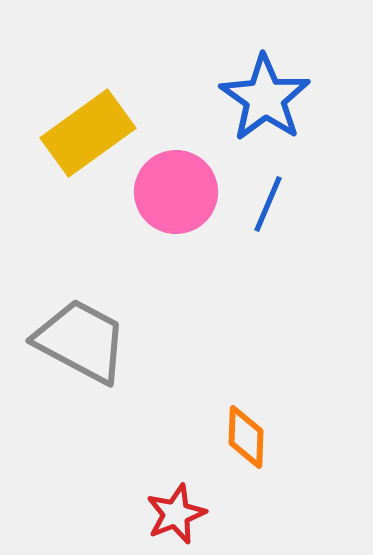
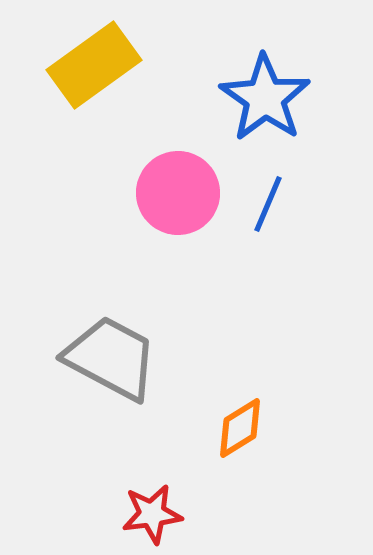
yellow rectangle: moved 6 px right, 68 px up
pink circle: moved 2 px right, 1 px down
gray trapezoid: moved 30 px right, 17 px down
orange diamond: moved 6 px left, 9 px up; rotated 56 degrees clockwise
red star: moved 24 px left; rotated 14 degrees clockwise
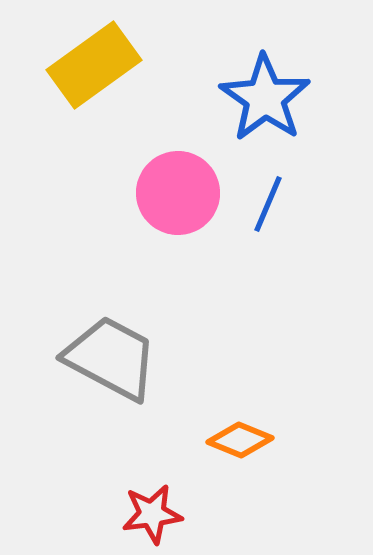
orange diamond: moved 12 px down; rotated 54 degrees clockwise
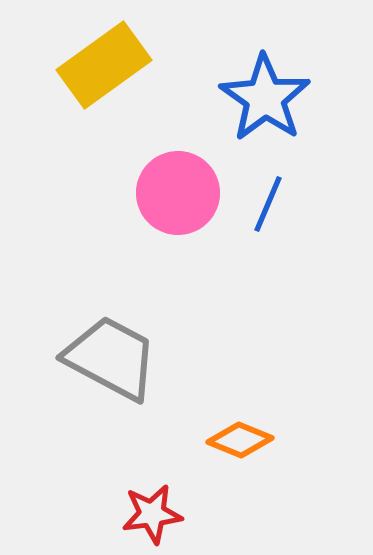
yellow rectangle: moved 10 px right
